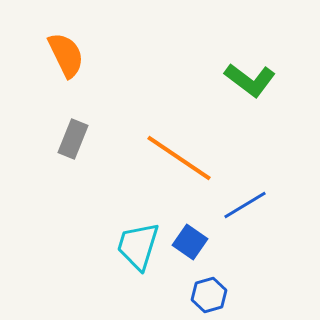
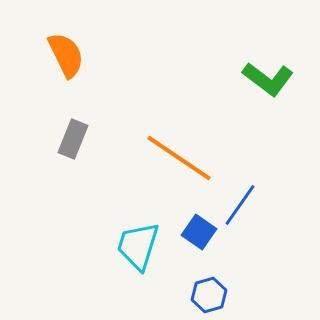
green L-shape: moved 18 px right, 1 px up
blue line: moved 5 px left; rotated 24 degrees counterclockwise
blue square: moved 9 px right, 10 px up
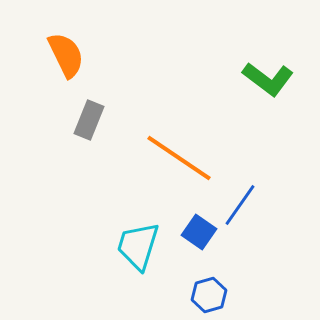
gray rectangle: moved 16 px right, 19 px up
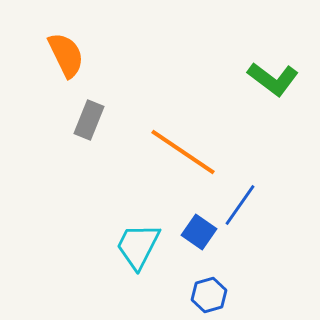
green L-shape: moved 5 px right
orange line: moved 4 px right, 6 px up
cyan trapezoid: rotated 10 degrees clockwise
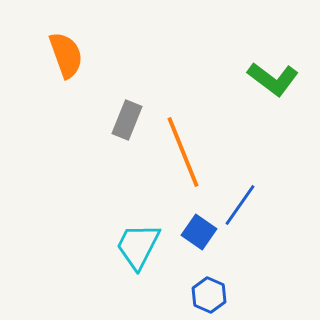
orange semicircle: rotated 6 degrees clockwise
gray rectangle: moved 38 px right
orange line: rotated 34 degrees clockwise
blue hexagon: rotated 20 degrees counterclockwise
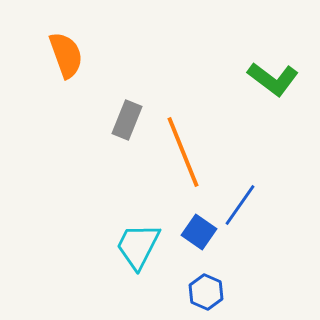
blue hexagon: moved 3 px left, 3 px up
